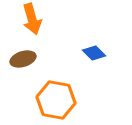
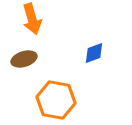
blue diamond: rotated 65 degrees counterclockwise
brown ellipse: moved 1 px right
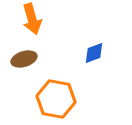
orange hexagon: moved 1 px up
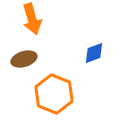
orange hexagon: moved 2 px left, 5 px up; rotated 12 degrees clockwise
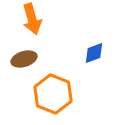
orange hexagon: moved 1 px left
